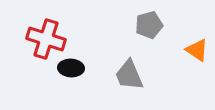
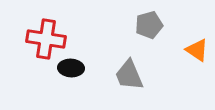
red cross: rotated 9 degrees counterclockwise
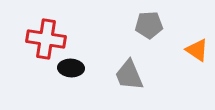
gray pentagon: rotated 12 degrees clockwise
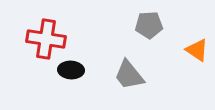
black ellipse: moved 2 px down
gray trapezoid: rotated 16 degrees counterclockwise
